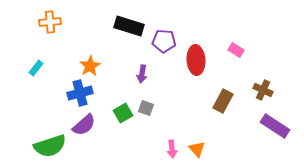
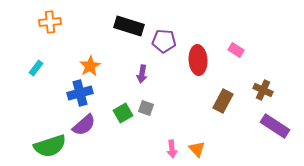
red ellipse: moved 2 px right
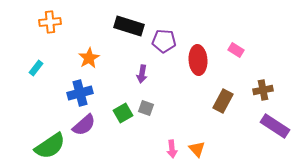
orange star: moved 1 px left, 8 px up
brown cross: rotated 36 degrees counterclockwise
green semicircle: rotated 16 degrees counterclockwise
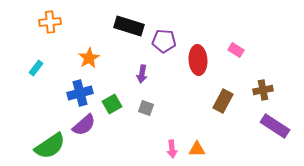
green square: moved 11 px left, 9 px up
orange triangle: rotated 48 degrees counterclockwise
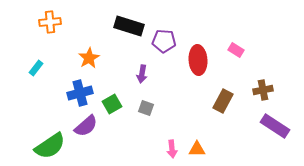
purple semicircle: moved 2 px right, 1 px down
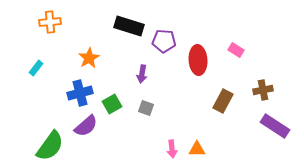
green semicircle: rotated 20 degrees counterclockwise
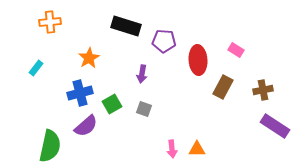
black rectangle: moved 3 px left
brown rectangle: moved 14 px up
gray square: moved 2 px left, 1 px down
green semicircle: rotated 24 degrees counterclockwise
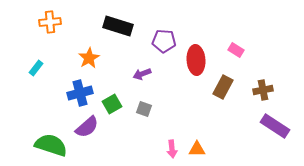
black rectangle: moved 8 px left
red ellipse: moved 2 px left
purple arrow: rotated 60 degrees clockwise
purple semicircle: moved 1 px right, 1 px down
green semicircle: moved 1 px right, 1 px up; rotated 84 degrees counterclockwise
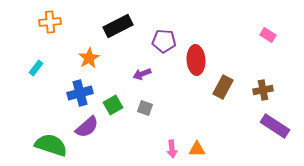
black rectangle: rotated 44 degrees counterclockwise
pink rectangle: moved 32 px right, 15 px up
green square: moved 1 px right, 1 px down
gray square: moved 1 px right, 1 px up
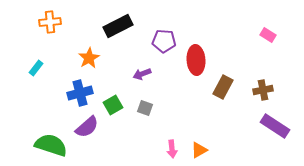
orange triangle: moved 2 px right, 1 px down; rotated 30 degrees counterclockwise
